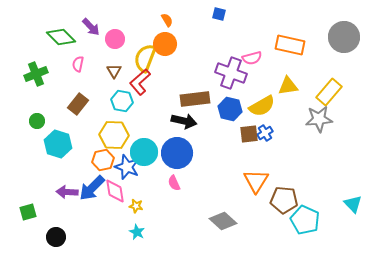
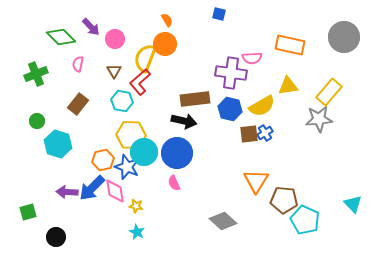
pink semicircle at (252, 58): rotated 12 degrees clockwise
purple cross at (231, 73): rotated 12 degrees counterclockwise
yellow hexagon at (114, 135): moved 17 px right
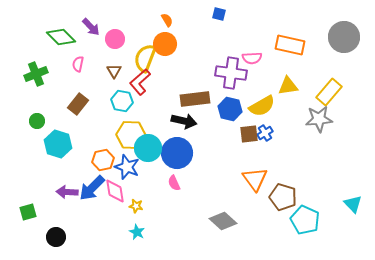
cyan circle at (144, 152): moved 4 px right, 4 px up
orange triangle at (256, 181): moved 1 px left, 2 px up; rotated 8 degrees counterclockwise
brown pentagon at (284, 200): moved 1 px left, 3 px up; rotated 12 degrees clockwise
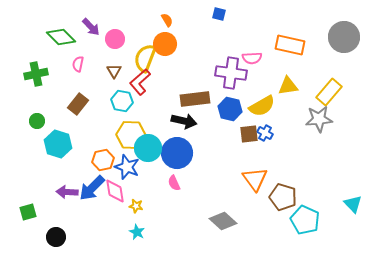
green cross at (36, 74): rotated 10 degrees clockwise
blue cross at (265, 133): rotated 28 degrees counterclockwise
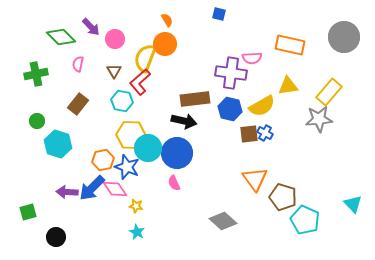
pink diamond at (115, 191): moved 2 px up; rotated 25 degrees counterclockwise
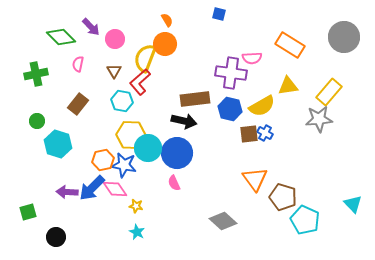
orange rectangle at (290, 45): rotated 20 degrees clockwise
blue star at (127, 167): moved 3 px left, 2 px up; rotated 10 degrees counterclockwise
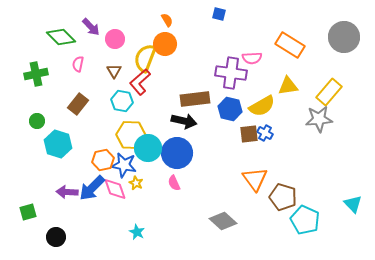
pink diamond at (115, 189): rotated 15 degrees clockwise
yellow star at (136, 206): moved 23 px up; rotated 16 degrees clockwise
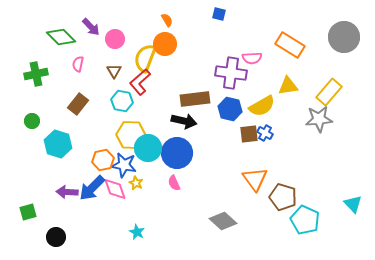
green circle at (37, 121): moved 5 px left
